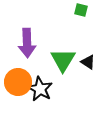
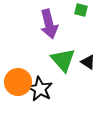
purple arrow: moved 22 px right, 19 px up; rotated 12 degrees counterclockwise
green triangle: rotated 12 degrees counterclockwise
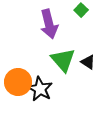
green square: rotated 32 degrees clockwise
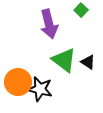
green triangle: moved 1 px right; rotated 12 degrees counterclockwise
black star: rotated 15 degrees counterclockwise
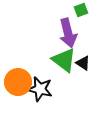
green square: rotated 24 degrees clockwise
purple arrow: moved 19 px right, 9 px down
black triangle: moved 5 px left, 1 px down
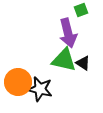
green triangle: rotated 24 degrees counterclockwise
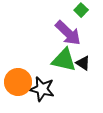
green square: rotated 24 degrees counterclockwise
purple arrow: rotated 32 degrees counterclockwise
black star: moved 2 px right
